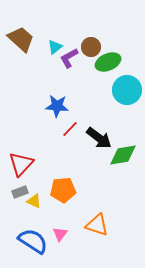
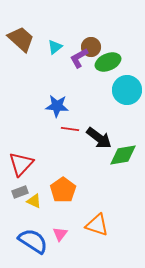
purple L-shape: moved 10 px right
red line: rotated 54 degrees clockwise
orange pentagon: rotated 30 degrees counterclockwise
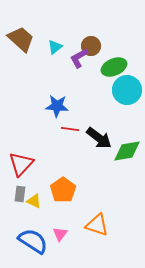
brown circle: moved 1 px up
green ellipse: moved 6 px right, 5 px down
green diamond: moved 4 px right, 4 px up
gray rectangle: moved 2 px down; rotated 63 degrees counterclockwise
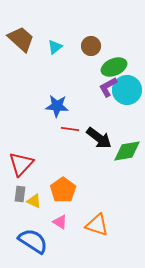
purple L-shape: moved 29 px right, 29 px down
pink triangle: moved 12 px up; rotated 35 degrees counterclockwise
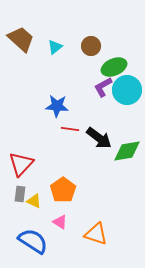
purple L-shape: moved 5 px left
orange triangle: moved 1 px left, 9 px down
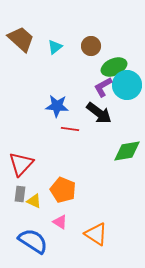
cyan circle: moved 5 px up
black arrow: moved 25 px up
orange pentagon: rotated 15 degrees counterclockwise
orange triangle: rotated 15 degrees clockwise
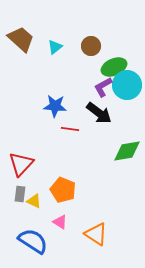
blue star: moved 2 px left
